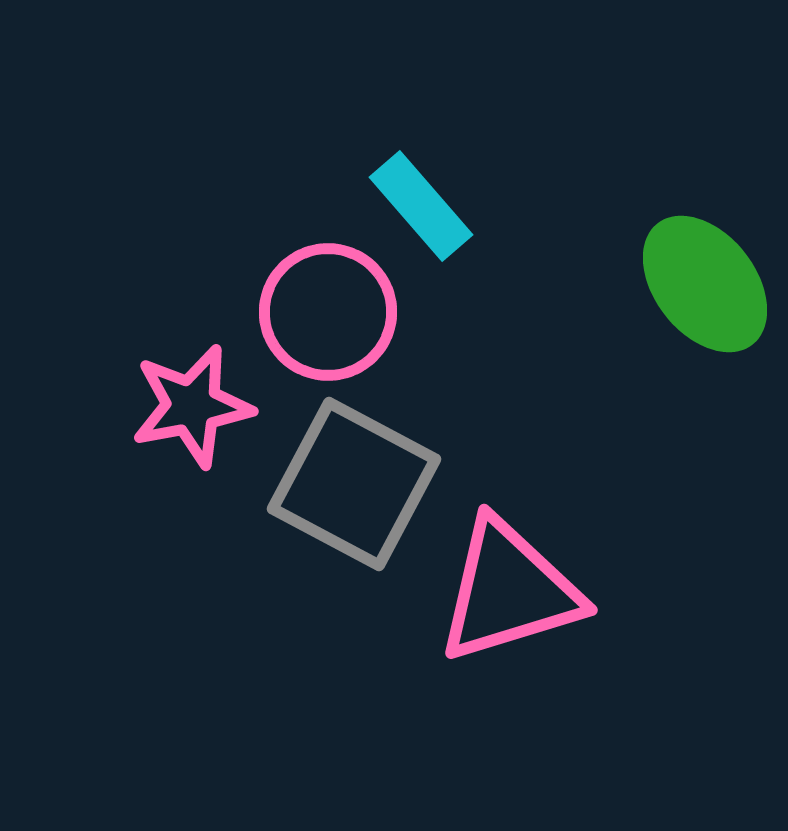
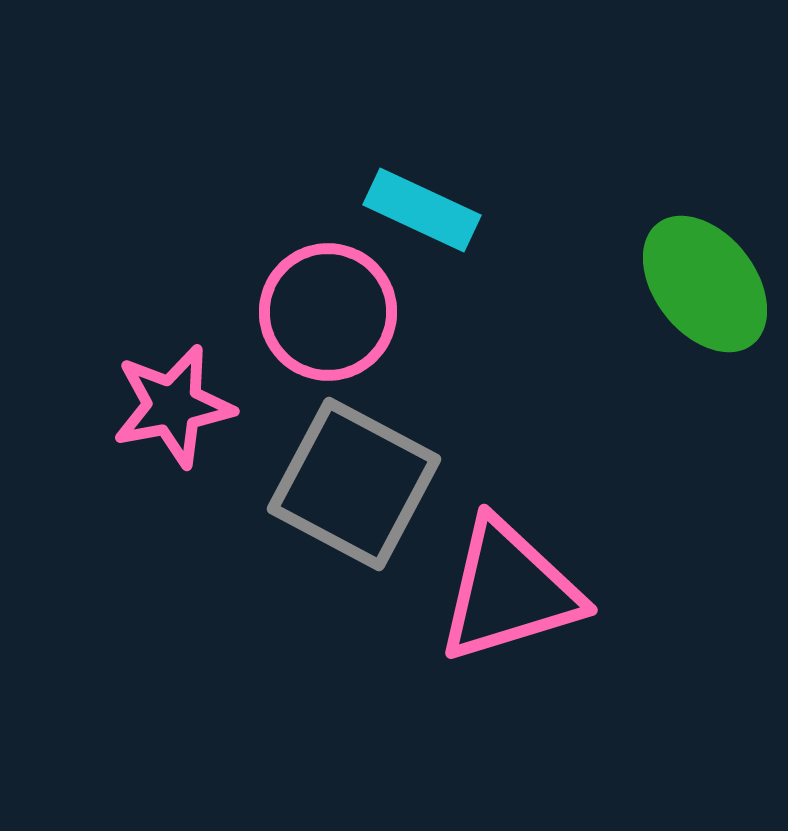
cyan rectangle: moved 1 px right, 4 px down; rotated 24 degrees counterclockwise
pink star: moved 19 px left
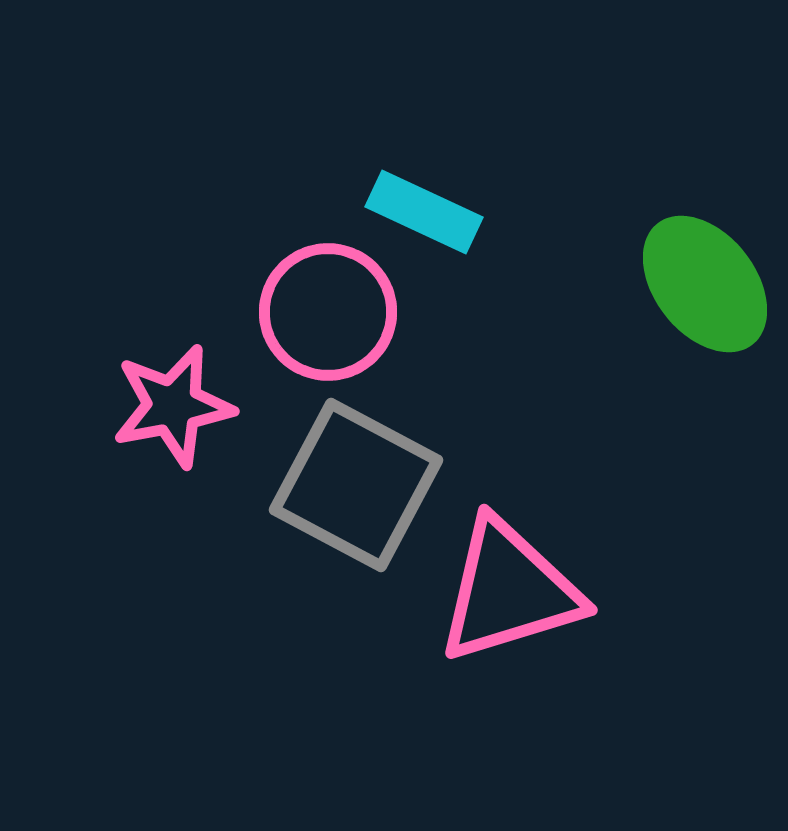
cyan rectangle: moved 2 px right, 2 px down
gray square: moved 2 px right, 1 px down
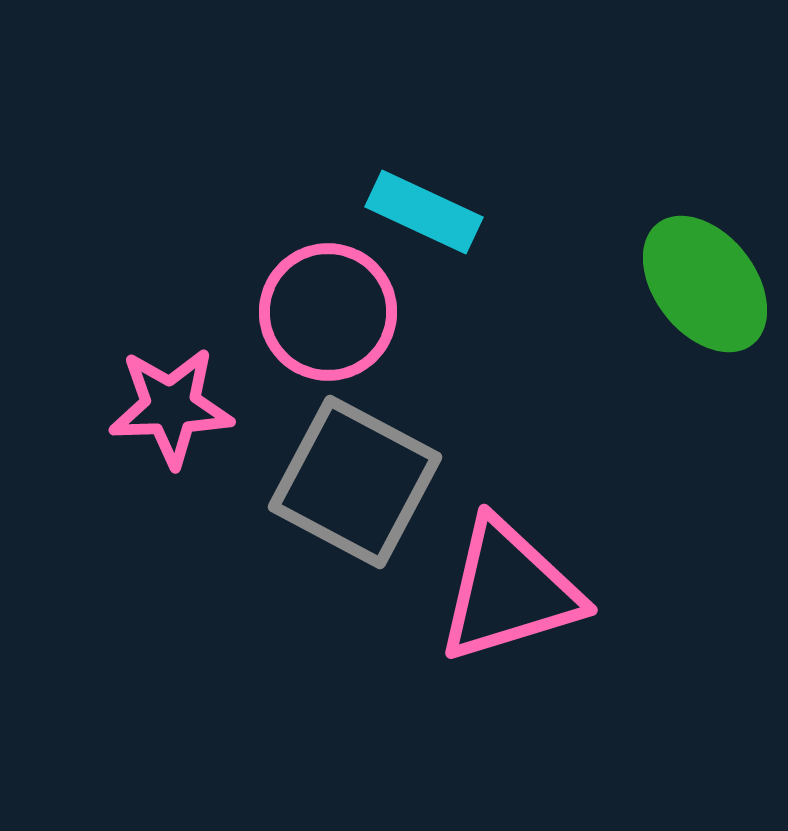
pink star: moved 2 px left, 1 px down; rotated 9 degrees clockwise
gray square: moved 1 px left, 3 px up
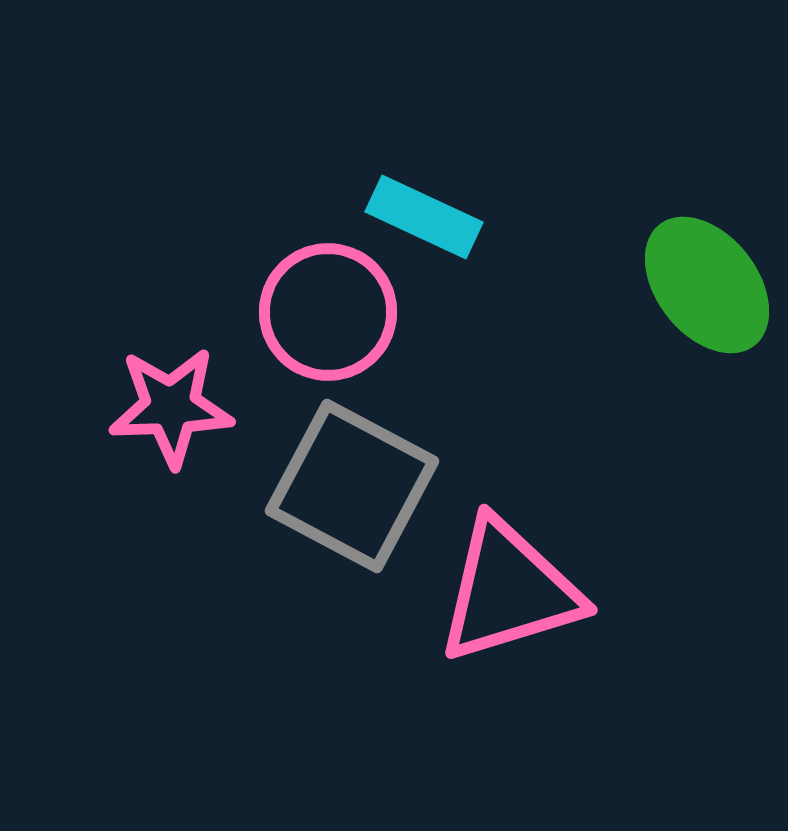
cyan rectangle: moved 5 px down
green ellipse: moved 2 px right, 1 px down
gray square: moved 3 px left, 4 px down
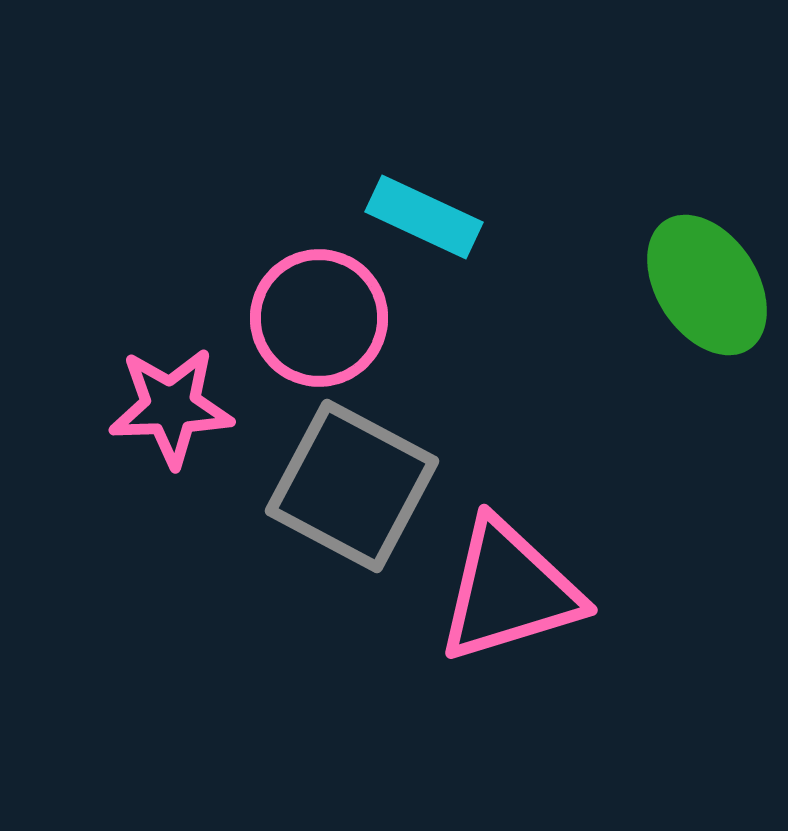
green ellipse: rotated 5 degrees clockwise
pink circle: moved 9 px left, 6 px down
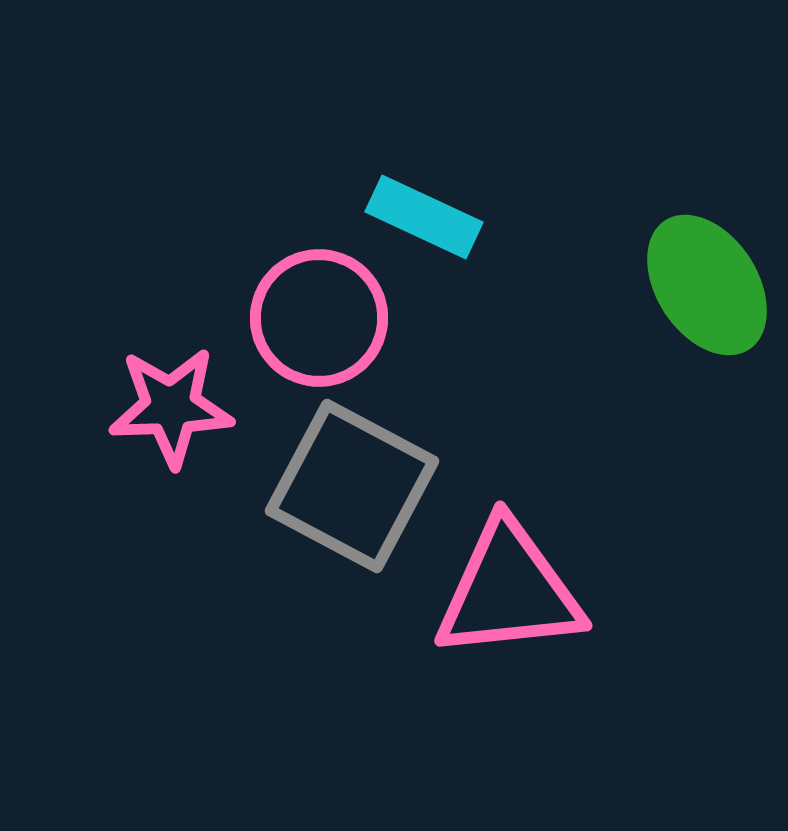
pink triangle: rotated 11 degrees clockwise
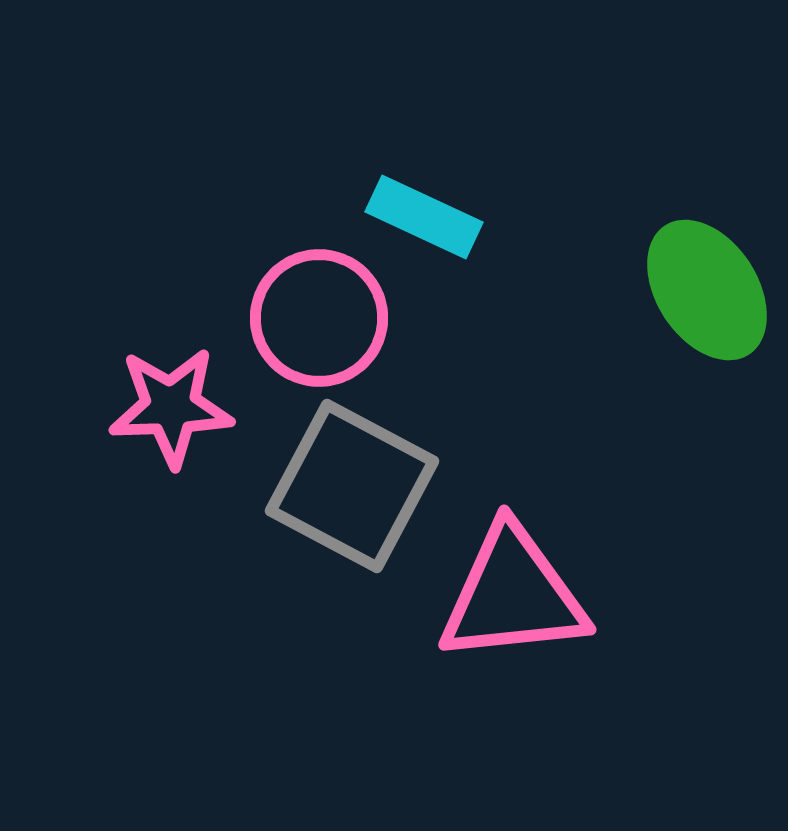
green ellipse: moved 5 px down
pink triangle: moved 4 px right, 4 px down
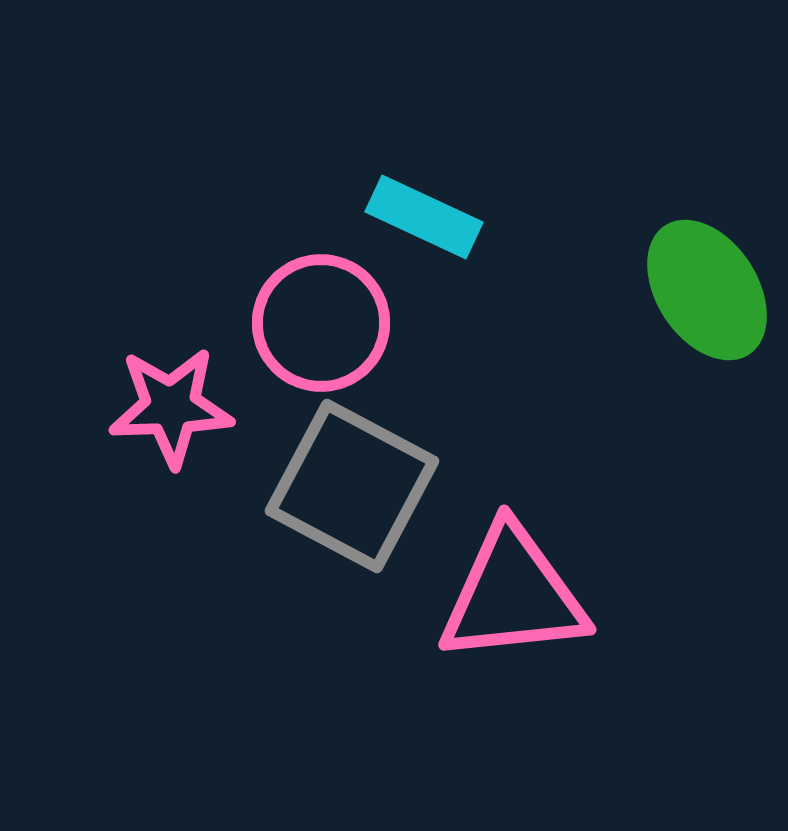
pink circle: moved 2 px right, 5 px down
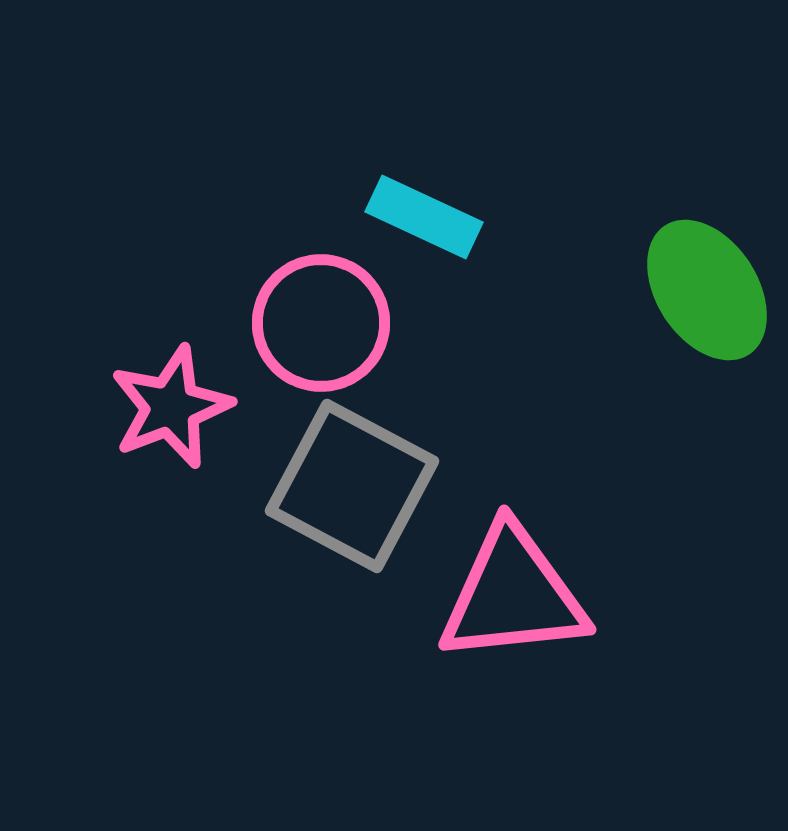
pink star: rotated 19 degrees counterclockwise
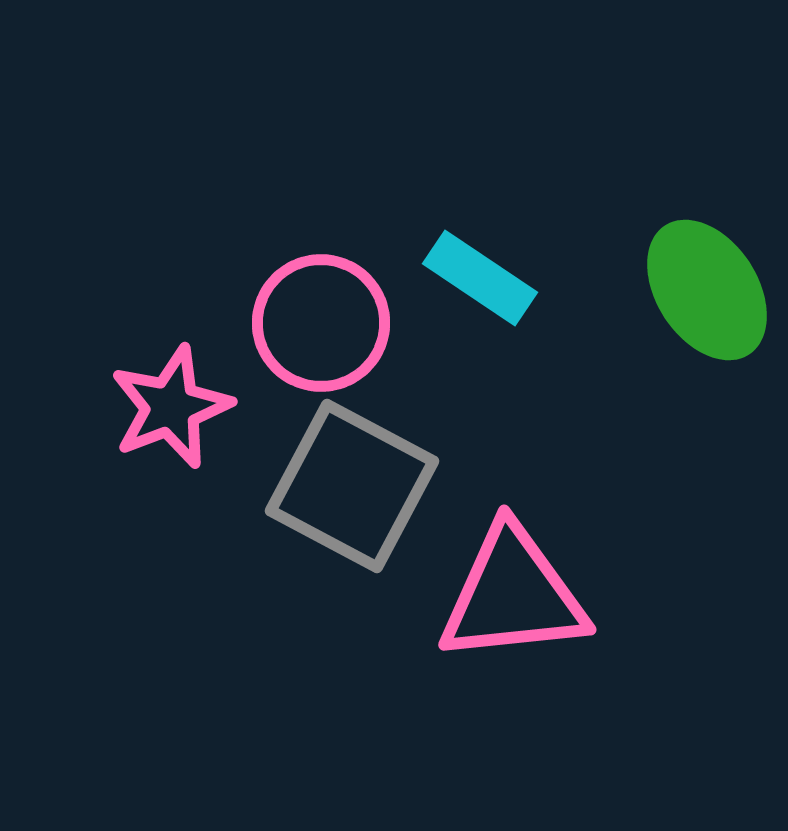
cyan rectangle: moved 56 px right, 61 px down; rotated 9 degrees clockwise
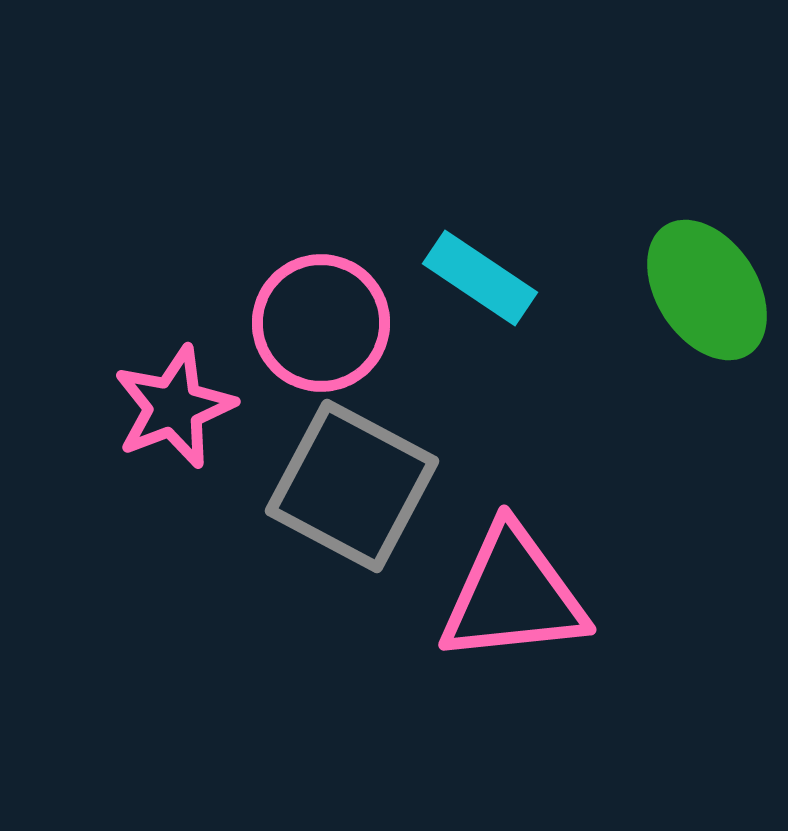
pink star: moved 3 px right
